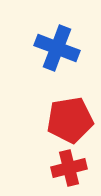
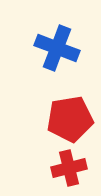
red pentagon: moved 1 px up
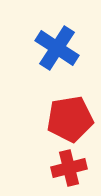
blue cross: rotated 12 degrees clockwise
